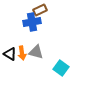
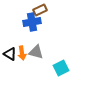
cyan square: rotated 28 degrees clockwise
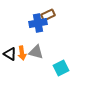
brown rectangle: moved 8 px right, 5 px down
blue cross: moved 6 px right, 1 px down
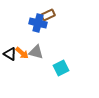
blue cross: rotated 24 degrees clockwise
orange arrow: rotated 40 degrees counterclockwise
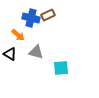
blue cross: moved 7 px left, 5 px up
orange arrow: moved 4 px left, 18 px up
cyan square: rotated 21 degrees clockwise
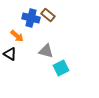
brown rectangle: rotated 64 degrees clockwise
orange arrow: moved 1 px left, 1 px down
gray triangle: moved 10 px right, 1 px up
cyan square: rotated 21 degrees counterclockwise
